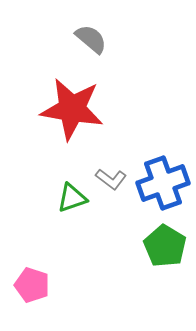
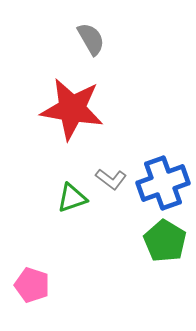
gray semicircle: rotated 20 degrees clockwise
green pentagon: moved 5 px up
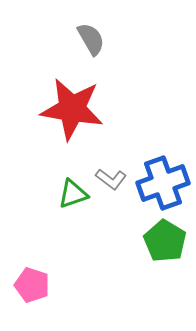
green triangle: moved 1 px right, 4 px up
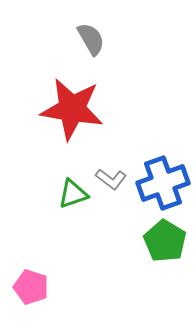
pink pentagon: moved 1 px left, 2 px down
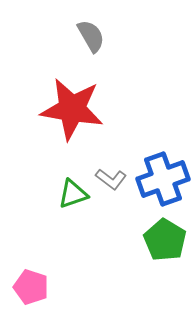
gray semicircle: moved 3 px up
blue cross: moved 4 px up
green pentagon: moved 1 px up
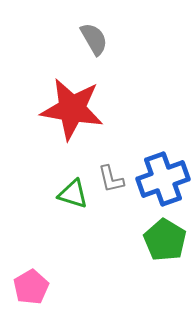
gray semicircle: moved 3 px right, 3 px down
gray L-shape: rotated 40 degrees clockwise
green triangle: rotated 36 degrees clockwise
pink pentagon: rotated 24 degrees clockwise
